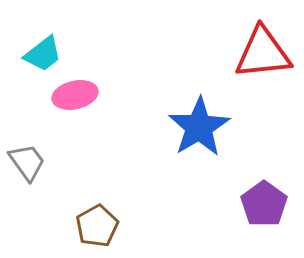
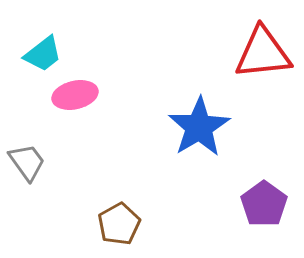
brown pentagon: moved 22 px right, 2 px up
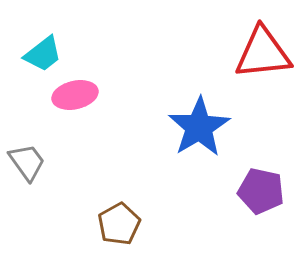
purple pentagon: moved 3 px left, 13 px up; rotated 24 degrees counterclockwise
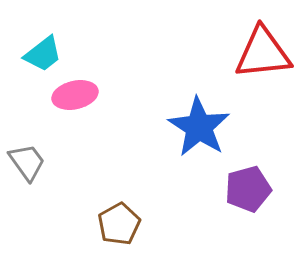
blue star: rotated 8 degrees counterclockwise
purple pentagon: moved 13 px left, 2 px up; rotated 27 degrees counterclockwise
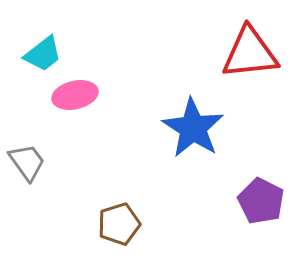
red triangle: moved 13 px left
blue star: moved 6 px left, 1 px down
purple pentagon: moved 13 px right, 12 px down; rotated 30 degrees counterclockwise
brown pentagon: rotated 12 degrees clockwise
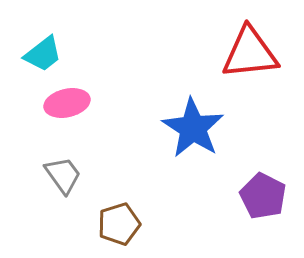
pink ellipse: moved 8 px left, 8 px down
gray trapezoid: moved 36 px right, 13 px down
purple pentagon: moved 2 px right, 5 px up
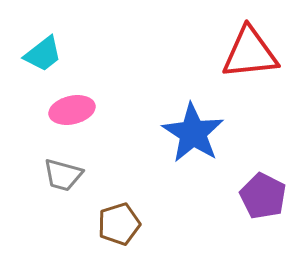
pink ellipse: moved 5 px right, 7 px down
blue star: moved 5 px down
gray trapezoid: rotated 141 degrees clockwise
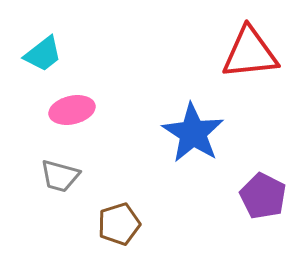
gray trapezoid: moved 3 px left, 1 px down
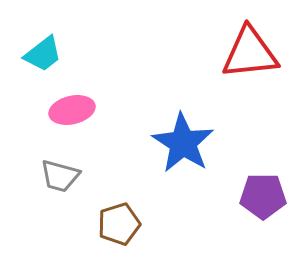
blue star: moved 10 px left, 10 px down
purple pentagon: rotated 27 degrees counterclockwise
